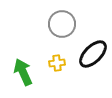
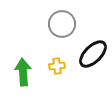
yellow cross: moved 3 px down
green arrow: rotated 20 degrees clockwise
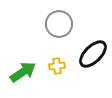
gray circle: moved 3 px left
green arrow: rotated 60 degrees clockwise
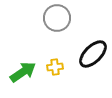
gray circle: moved 2 px left, 6 px up
yellow cross: moved 2 px left, 1 px down
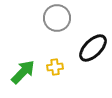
black ellipse: moved 6 px up
green arrow: rotated 12 degrees counterclockwise
